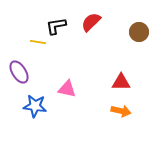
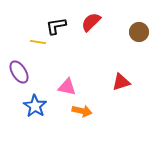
red triangle: rotated 18 degrees counterclockwise
pink triangle: moved 2 px up
blue star: rotated 25 degrees clockwise
orange arrow: moved 39 px left
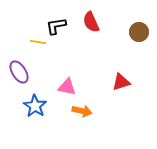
red semicircle: rotated 70 degrees counterclockwise
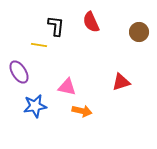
black L-shape: rotated 105 degrees clockwise
yellow line: moved 1 px right, 3 px down
blue star: rotated 30 degrees clockwise
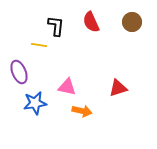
brown circle: moved 7 px left, 10 px up
purple ellipse: rotated 10 degrees clockwise
red triangle: moved 3 px left, 6 px down
blue star: moved 3 px up
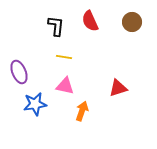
red semicircle: moved 1 px left, 1 px up
yellow line: moved 25 px right, 12 px down
pink triangle: moved 2 px left, 1 px up
blue star: moved 1 px down
orange arrow: rotated 84 degrees counterclockwise
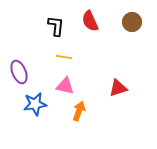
orange arrow: moved 3 px left
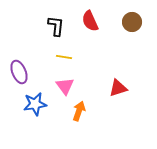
pink triangle: rotated 42 degrees clockwise
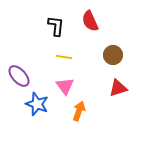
brown circle: moved 19 px left, 33 px down
purple ellipse: moved 4 px down; rotated 20 degrees counterclockwise
blue star: moved 2 px right; rotated 30 degrees clockwise
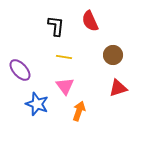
purple ellipse: moved 1 px right, 6 px up
